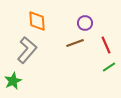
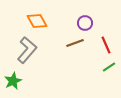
orange diamond: rotated 25 degrees counterclockwise
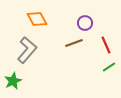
orange diamond: moved 2 px up
brown line: moved 1 px left
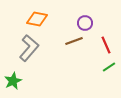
orange diamond: rotated 50 degrees counterclockwise
brown line: moved 2 px up
gray L-shape: moved 2 px right, 2 px up
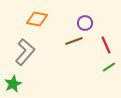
gray L-shape: moved 4 px left, 4 px down
green star: moved 3 px down
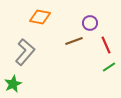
orange diamond: moved 3 px right, 2 px up
purple circle: moved 5 px right
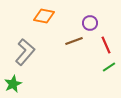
orange diamond: moved 4 px right, 1 px up
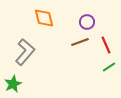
orange diamond: moved 2 px down; rotated 65 degrees clockwise
purple circle: moved 3 px left, 1 px up
brown line: moved 6 px right, 1 px down
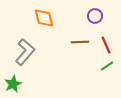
purple circle: moved 8 px right, 6 px up
brown line: rotated 18 degrees clockwise
green line: moved 2 px left, 1 px up
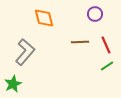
purple circle: moved 2 px up
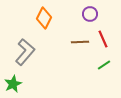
purple circle: moved 5 px left
orange diamond: rotated 40 degrees clockwise
red line: moved 3 px left, 6 px up
green line: moved 3 px left, 1 px up
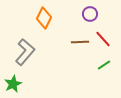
red line: rotated 18 degrees counterclockwise
